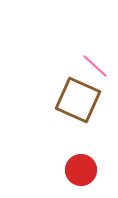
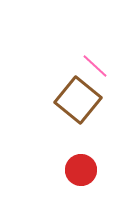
brown square: rotated 15 degrees clockwise
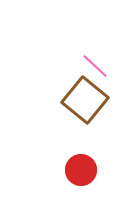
brown square: moved 7 px right
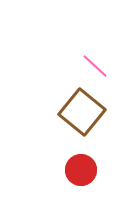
brown square: moved 3 px left, 12 px down
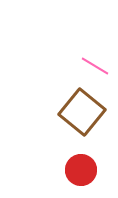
pink line: rotated 12 degrees counterclockwise
